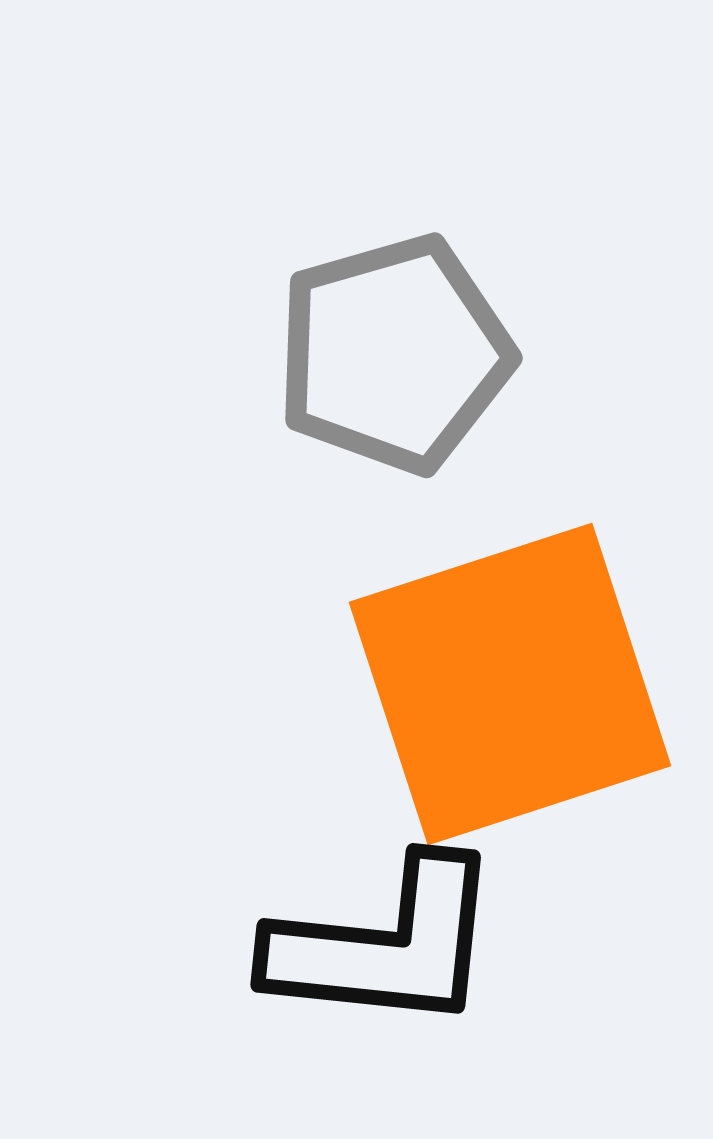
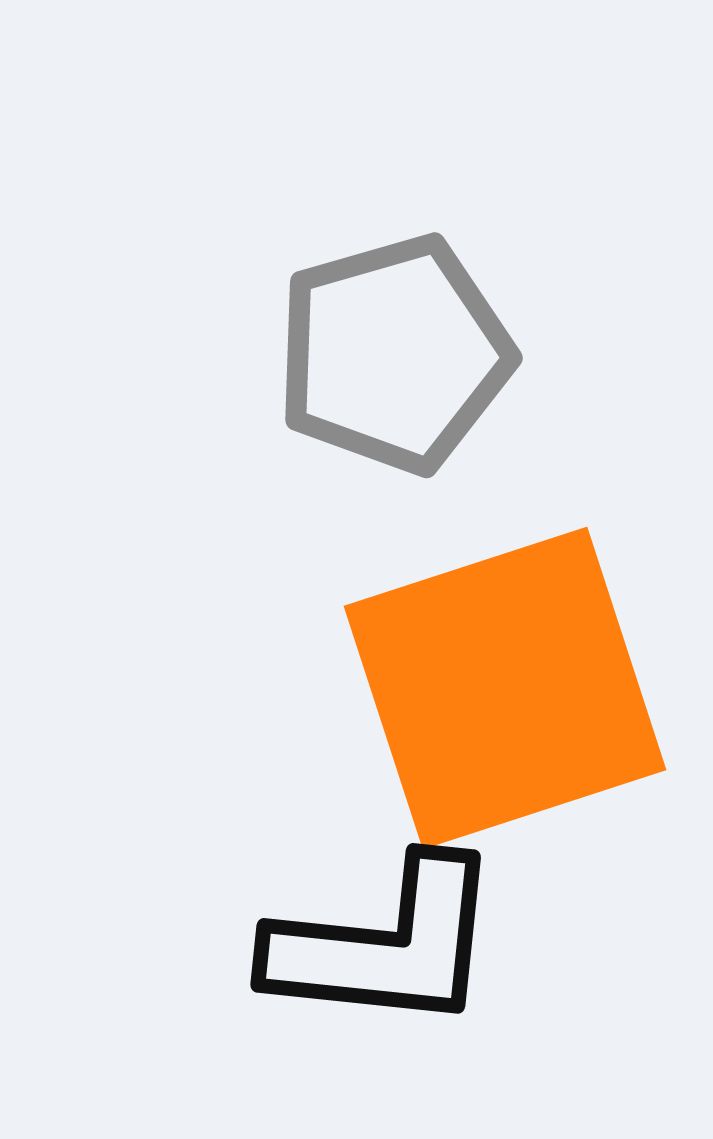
orange square: moved 5 px left, 4 px down
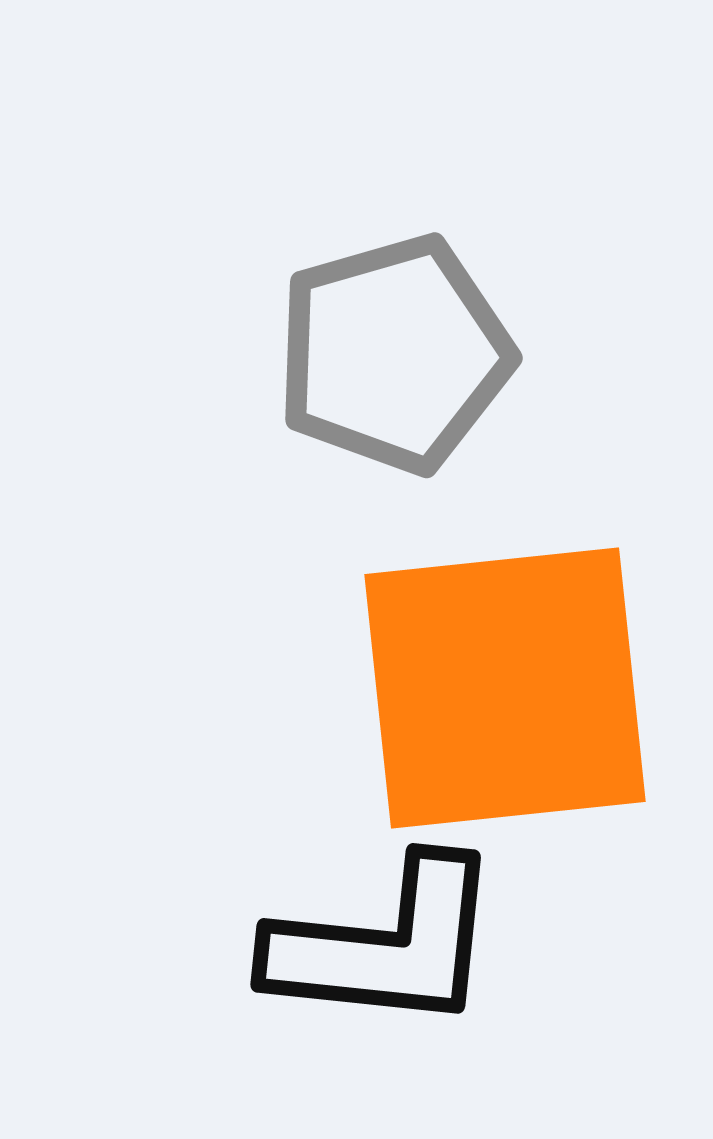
orange square: rotated 12 degrees clockwise
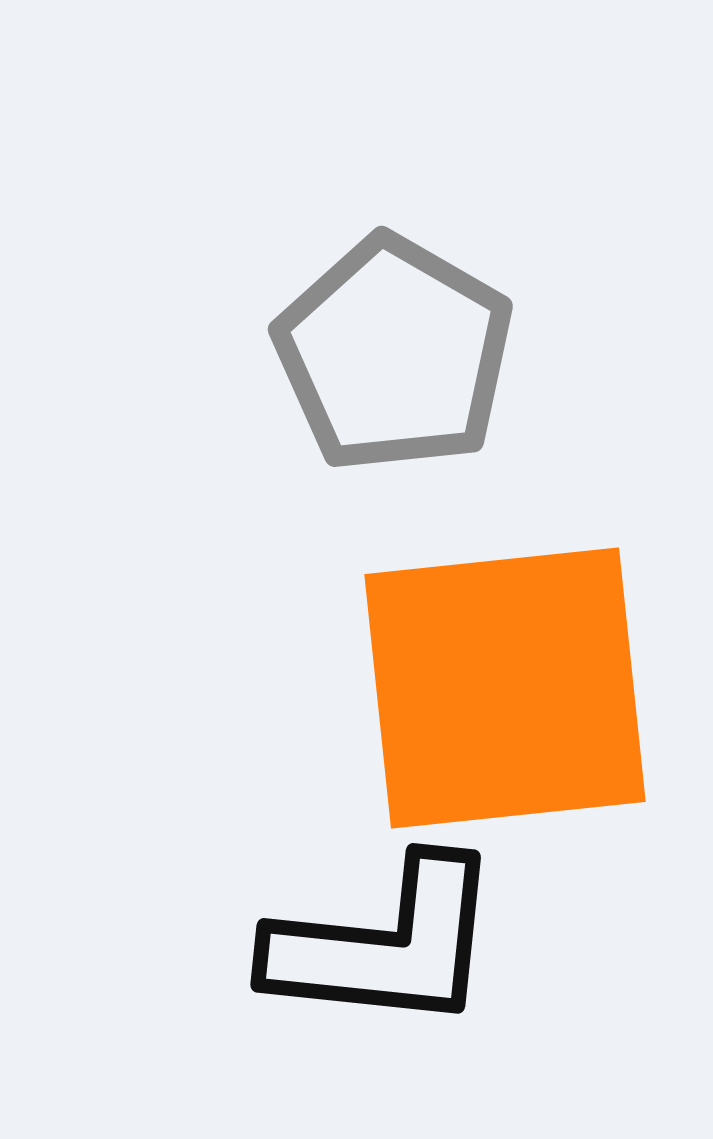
gray pentagon: rotated 26 degrees counterclockwise
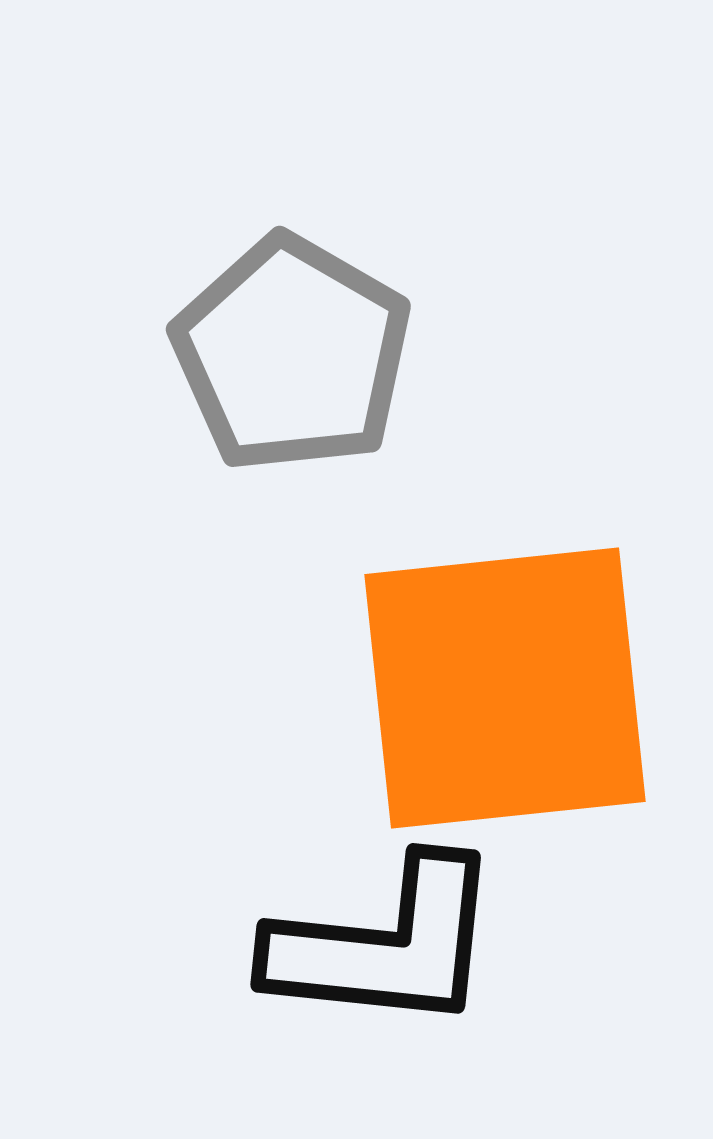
gray pentagon: moved 102 px left
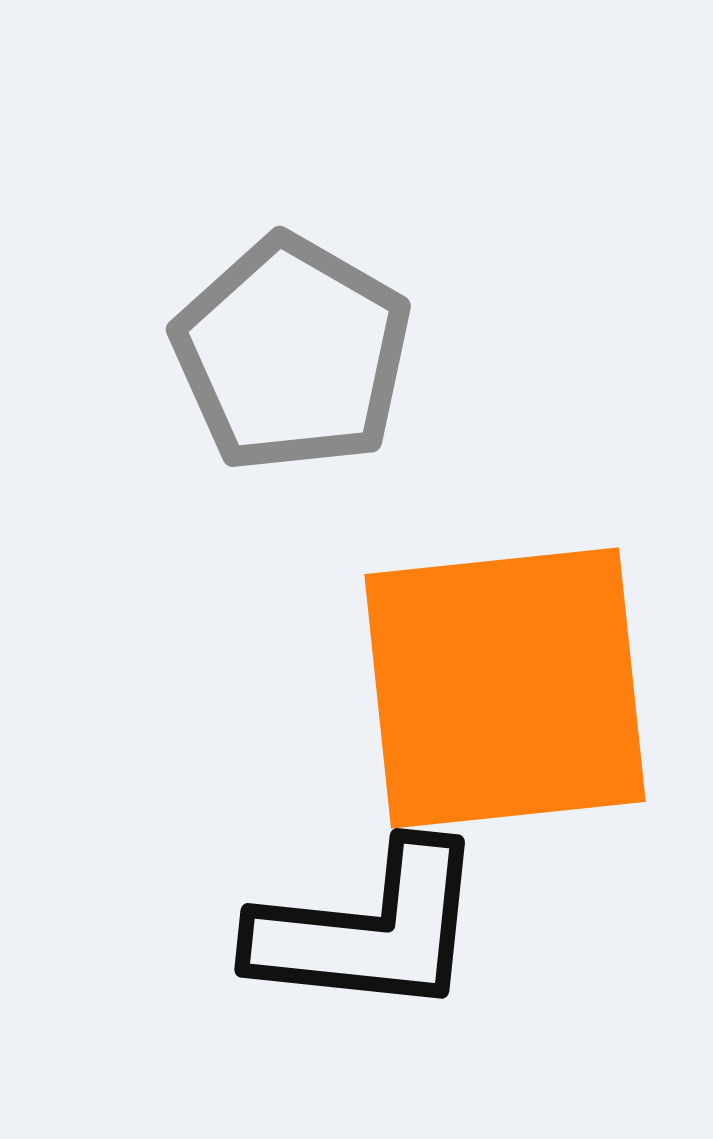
black L-shape: moved 16 px left, 15 px up
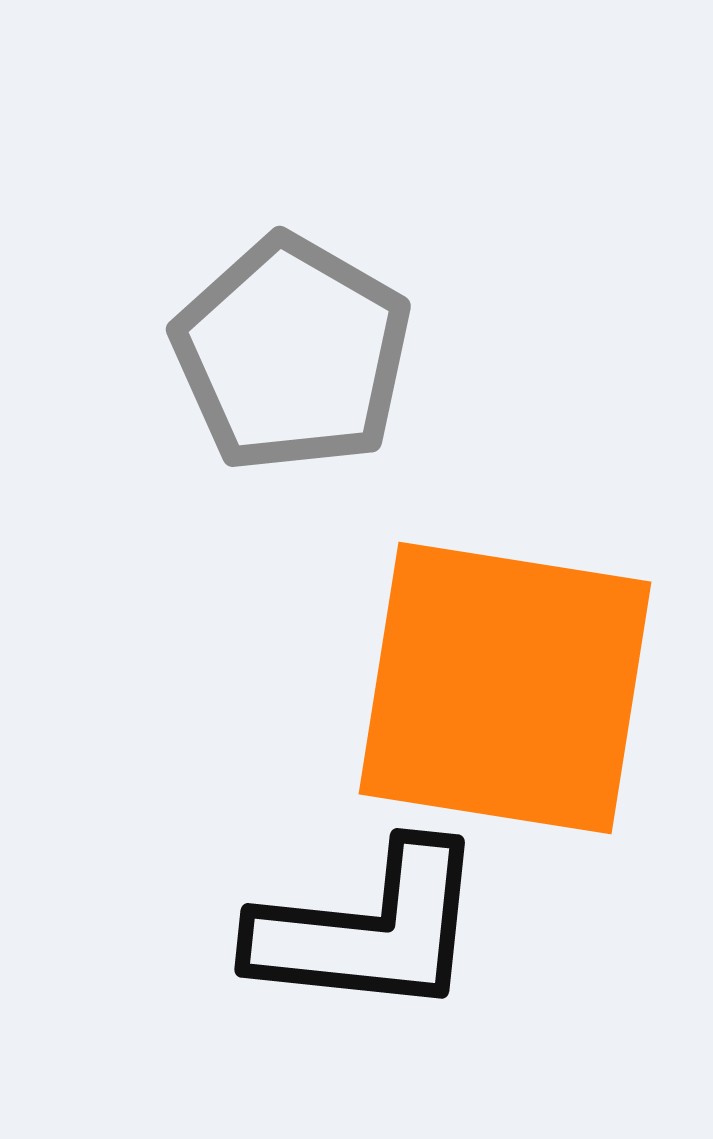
orange square: rotated 15 degrees clockwise
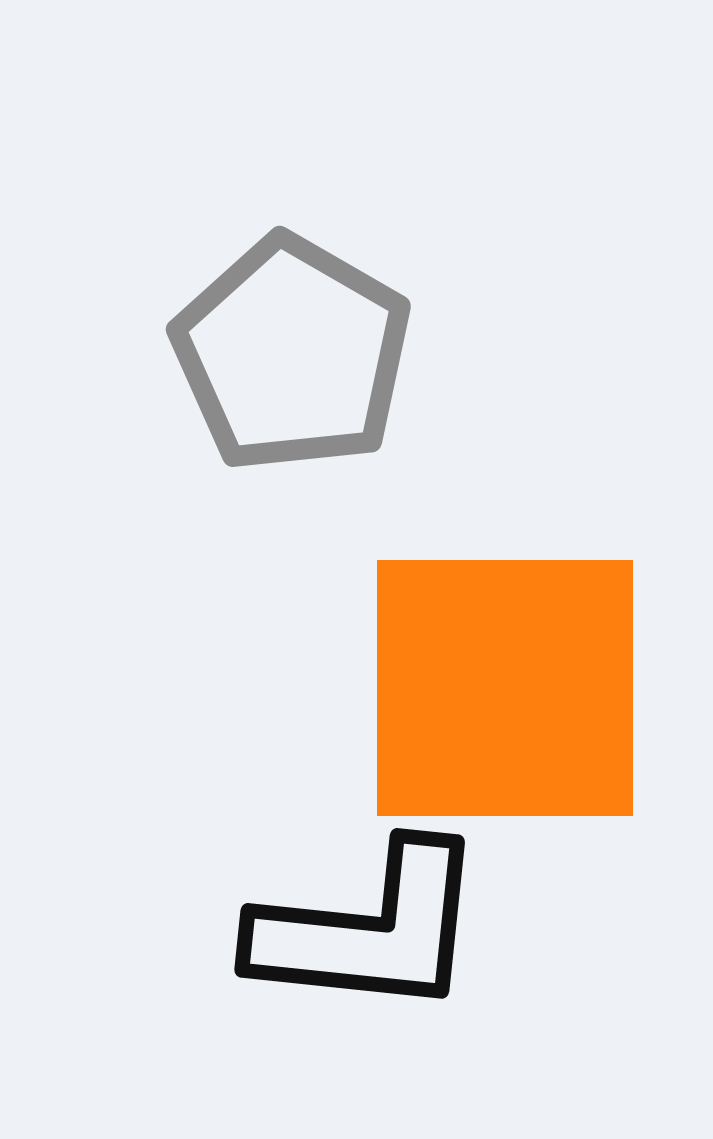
orange square: rotated 9 degrees counterclockwise
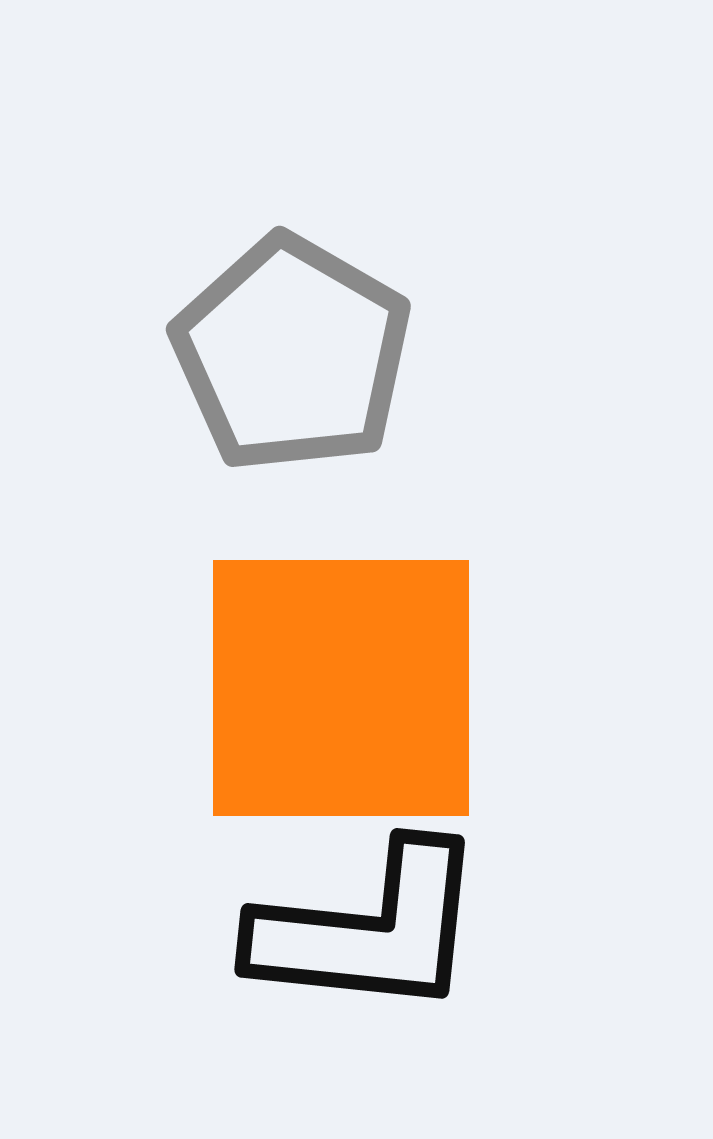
orange square: moved 164 px left
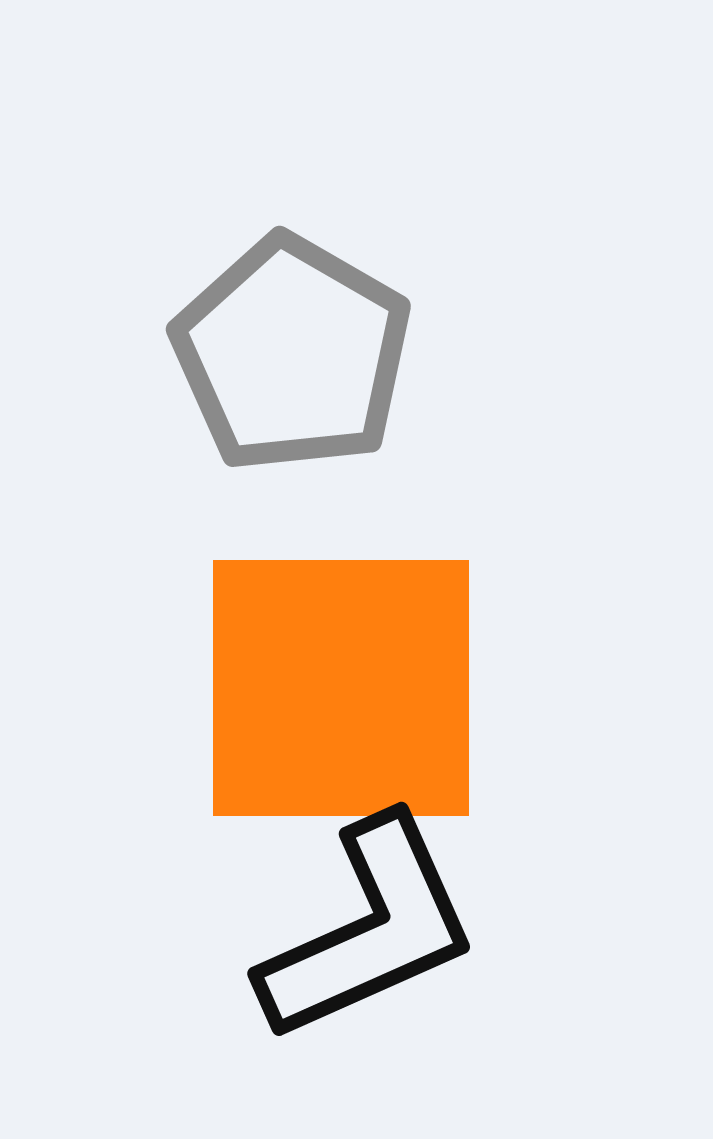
black L-shape: rotated 30 degrees counterclockwise
